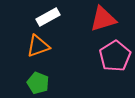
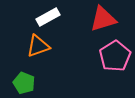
green pentagon: moved 14 px left
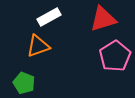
white rectangle: moved 1 px right
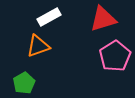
green pentagon: rotated 20 degrees clockwise
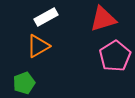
white rectangle: moved 3 px left
orange triangle: rotated 10 degrees counterclockwise
green pentagon: rotated 10 degrees clockwise
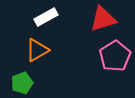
orange triangle: moved 1 px left, 4 px down
green pentagon: moved 2 px left
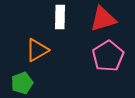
white rectangle: moved 14 px right; rotated 60 degrees counterclockwise
pink pentagon: moved 7 px left
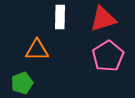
orange triangle: rotated 30 degrees clockwise
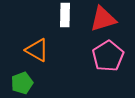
white rectangle: moved 5 px right, 2 px up
orange triangle: rotated 30 degrees clockwise
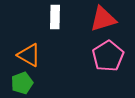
white rectangle: moved 10 px left, 2 px down
orange triangle: moved 8 px left, 5 px down
